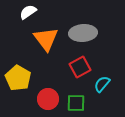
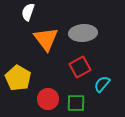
white semicircle: rotated 36 degrees counterclockwise
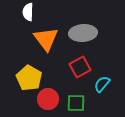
white semicircle: rotated 18 degrees counterclockwise
yellow pentagon: moved 11 px right
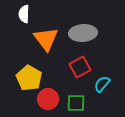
white semicircle: moved 4 px left, 2 px down
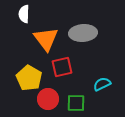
red square: moved 18 px left; rotated 15 degrees clockwise
cyan semicircle: rotated 24 degrees clockwise
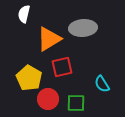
white semicircle: rotated 12 degrees clockwise
gray ellipse: moved 5 px up
orange triangle: moved 3 px right; rotated 36 degrees clockwise
cyan semicircle: rotated 96 degrees counterclockwise
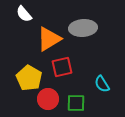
white semicircle: rotated 54 degrees counterclockwise
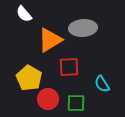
orange triangle: moved 1 px right, 1 px down
red square: moved 7 px right; rotated 10 degrees clockwise
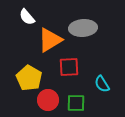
white semicircle: moved 3 px right, 3 px down
red circle: moved 1 px down
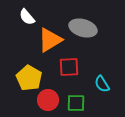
gray ellipse: rotated 20 degrees clockwise
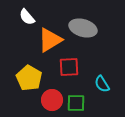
red circle: moved 4 px right
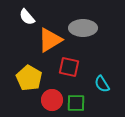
gray ellipse: rotated 16 degrees counterclockwise
red square: rotated 15 degrees clockwise
